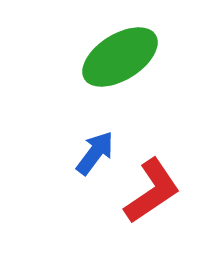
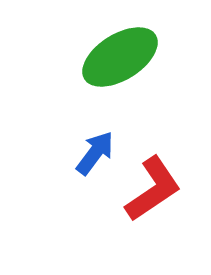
red L-shape: moved 1 px right, 2 px up
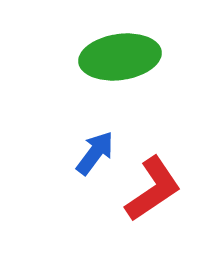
green ellipse: rotated 24 degrees clockwise
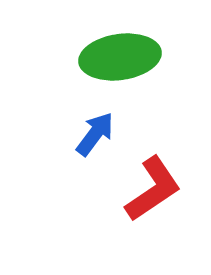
blue arrow: moved 19 px up
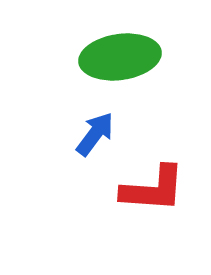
red L-shape: rotated 38 degrees clockwise
